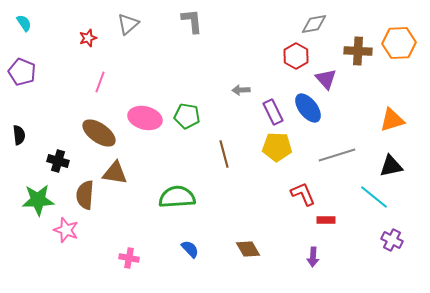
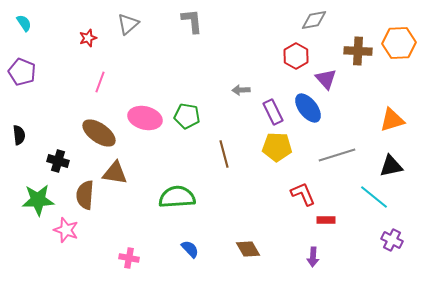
gray diamond: moved 4 px up
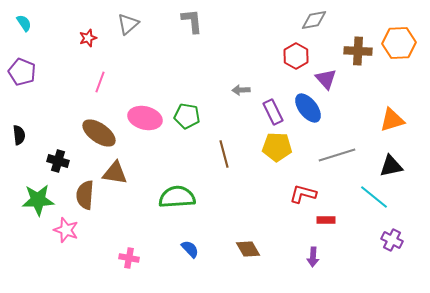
red L-shape: rotated 52 degrees counterclockwise
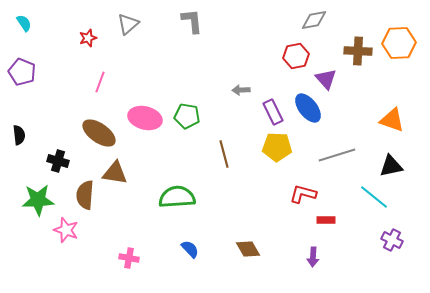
red hexagon: rotated 20 degrees clockwise
orange triangle: rotated 36 degrees clockwise
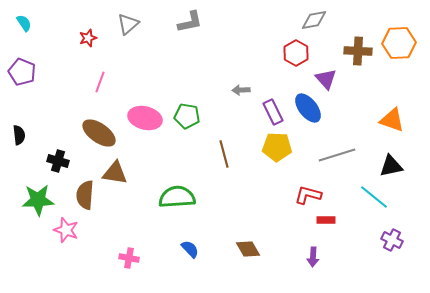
gray L-shape: moved 2 px left, 1 px down; rotated 84 degrees clockwise
red hexagon: moved 3 px up; rotated 20 degrees counterclockwise
red L-shape: moved 5 px right, 1 px down
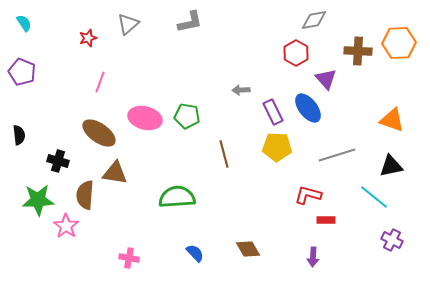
pink star: moved 4 px up; rotated 15 degrees clockwise
blue semicircle: moved 5 px right, 4 px down
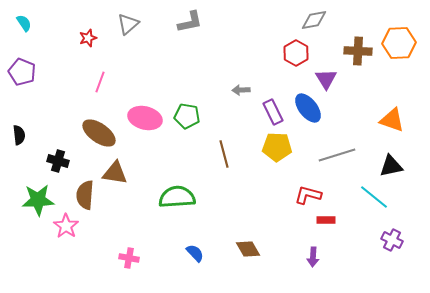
purple triangle: rotated 10 degrees clockwise
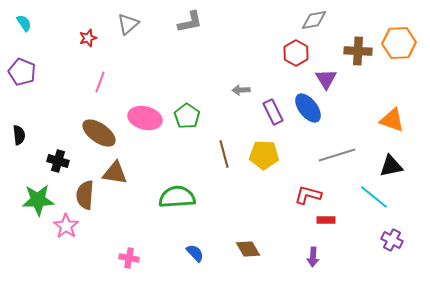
green pentagon: rotated 25 degrees clockwise
yellow pentagon: moved 13 px left, 8 px down
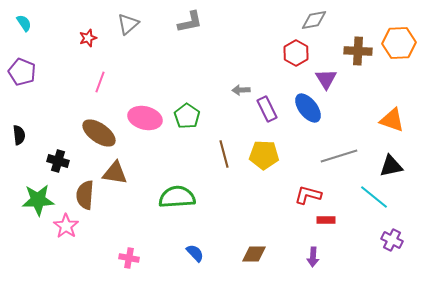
purple rectangle: moved 6 px left, 3 px up
gray line: moved 2 px right, 1 px down
brown diamond: moved 6 px right, 5 px down; rotated 60 degrees counterclockwise
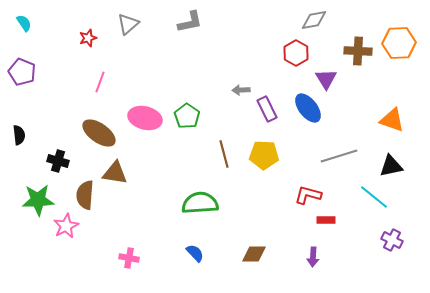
green semicircle: moved 23 px right, 6 px down
pink star: rotated 10 degrees clockwise
